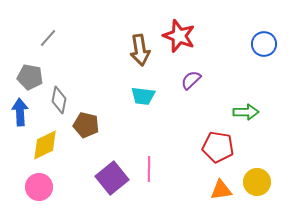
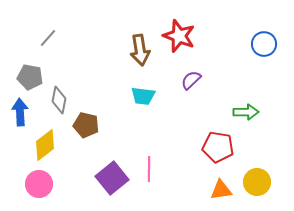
yellow diamond: rotated 12 degrees counterclockwise
pink circle: moved 3 px up
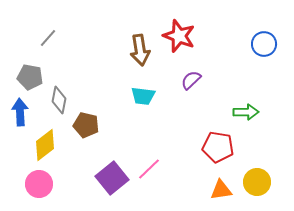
pink line: rotated 45 degrees clockwise
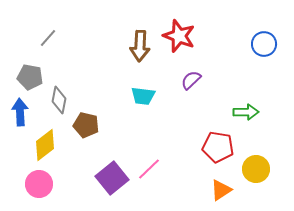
brown arrow: moved 4 px up; rotated 12 degrees clockwise
yellow circle: moved 1 px left, 13 px up
orange triangle: rotated 25 degrees counterclockwise
